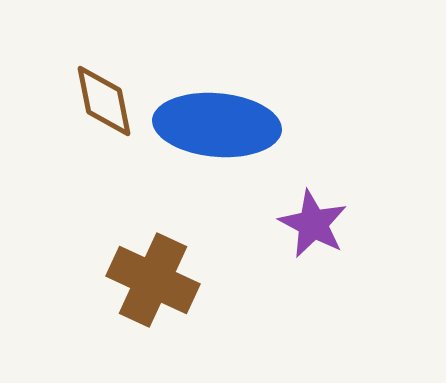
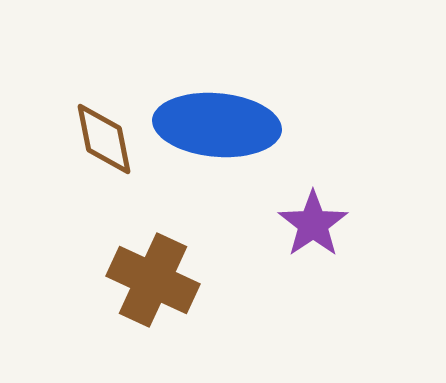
brown diamond: moved 38 px down
purple star: rotated 10 degrees clockwise
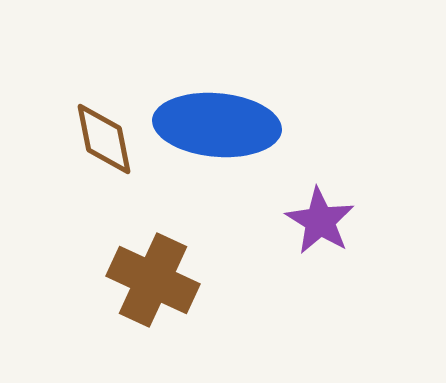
purple star: moved 7 px right, 3 px up; rotated 6 degrees counterclockwise
